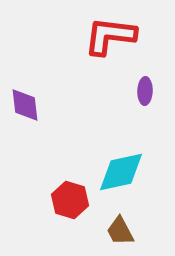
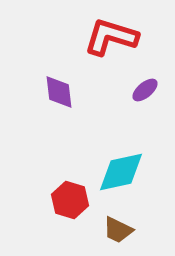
red L-shape: moved 1 px right, 1 px down; rotated 10 degrees clockwise
purple ellipse: moved 1 px up; rotated 48 degrees clockwise
purple diamond: moved 34 px right, 13 px up
brown trapezoid: moved 2 px left, 1 px up; rotated 36 degrees counterclockwise
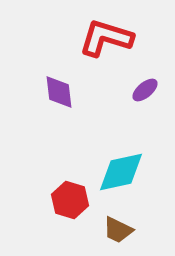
red L-shape: moved 5 px left, 1 px down
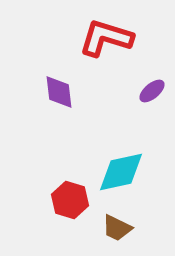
purple ellipse: moved 7 px right, 1 px down
brown trapezoid: moved 1 px left, 2 px up
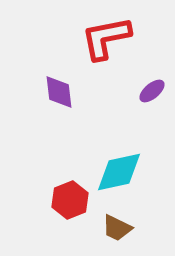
red L-shape: rotated 28 degrees counterclockwise
cyan diamond: moved 2 px left
red hexagon: rotated 21 degrees clockwise
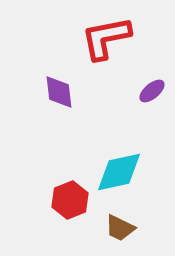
brown trapezoid: moved 3 px right
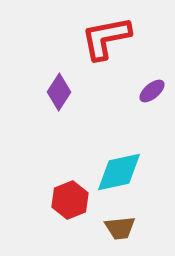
purple diamond: rotated 39 degrees clockwise
brown trapezoid: rotated 32 degrees counterclockwise
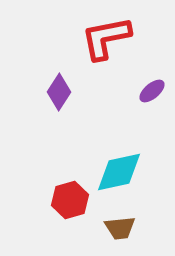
red hexagon: rotated 6 degrees clockwise
